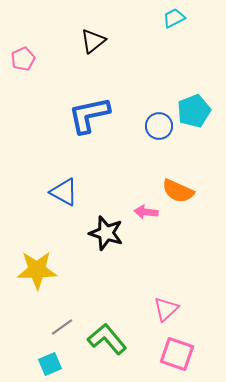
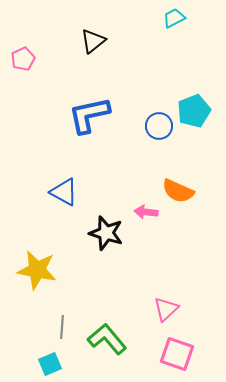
yellow star: rotated 12 degrees clockwise
gray line: rotated 50 degrees counterclockwise
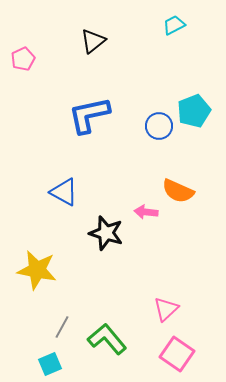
cyan trapezoid: moved 7 px down
gray line: rotated 25 degrees clockwise
pink square: rotated 16 degrees clockwise
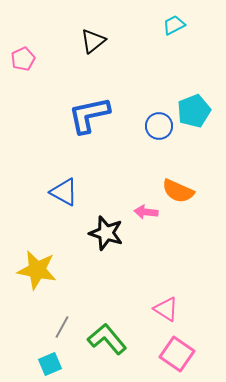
pink triangle: rotated 44 degrees counterclockwise
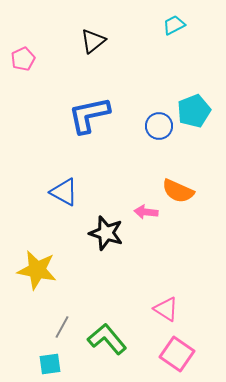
cyan square: rotated 15 degrees clockwise
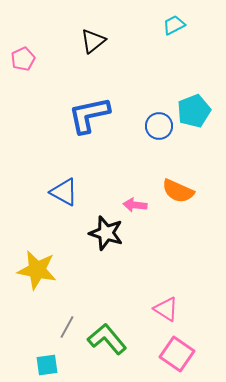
pink arrow: moved 11 px left, 7 px up
gray line: moved 5 px right
cyan square: moved 3 px left, 1 px down
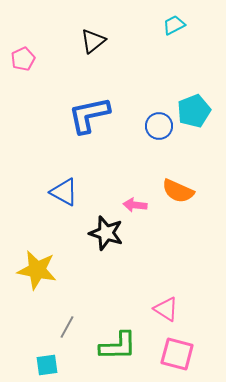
green L-shape: moved 11 px right, 7 px down; rotated 129 degrees clockwise
pink square: rotated 20 degrees counterclockwise
